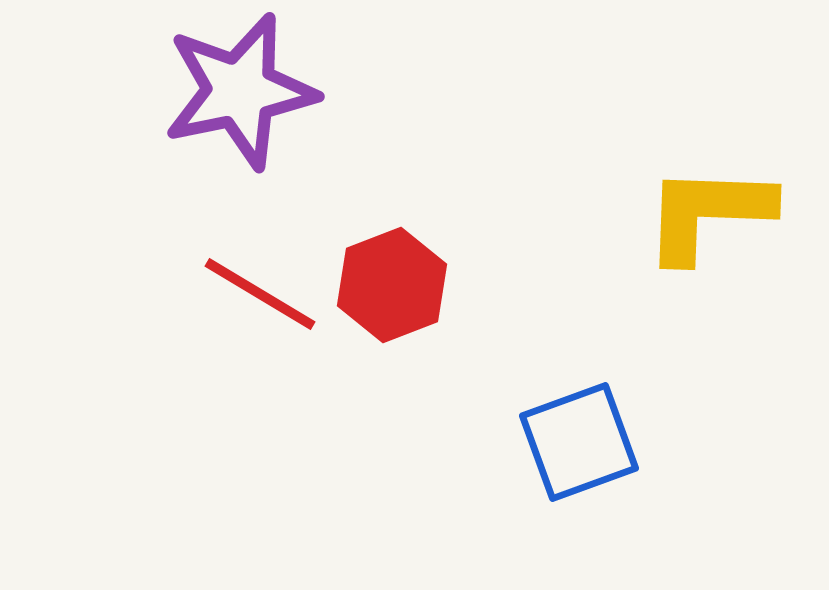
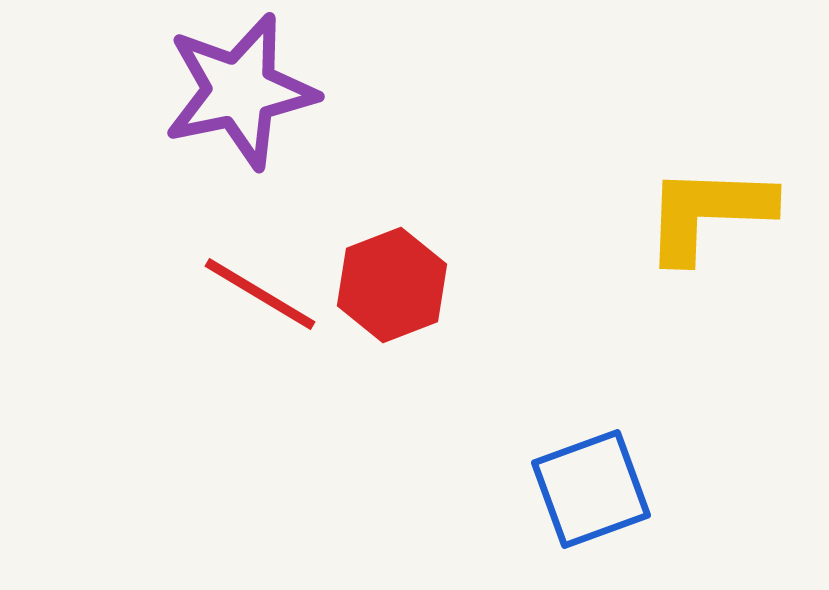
blue square: moved 12 px right, 47 px down
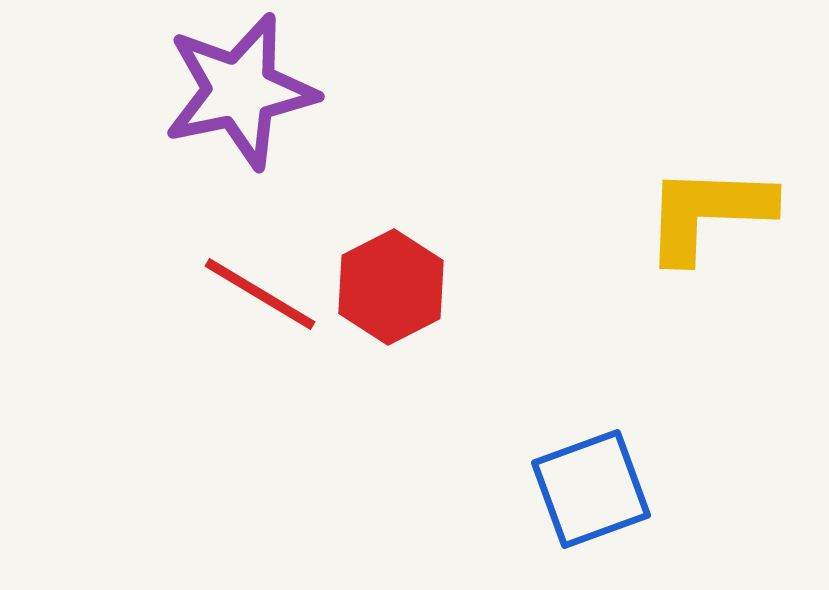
red hexagon: moved 1 px left, 2 px down; rotated 6 degrees counterclockwise
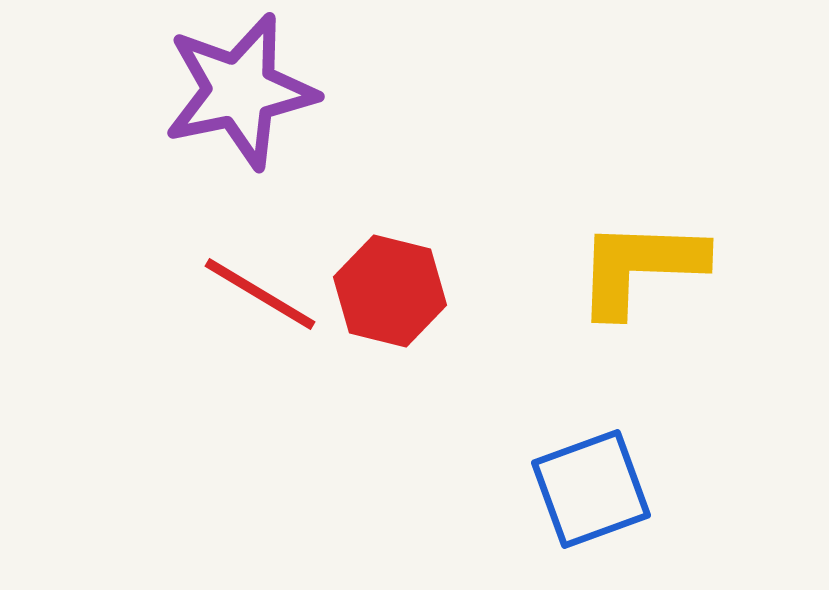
yellow L-shape: moved 68 px left, 54 px down
red hexagon: moved 1 px left, 4 px down; rotated 19 degrees counterclockwise
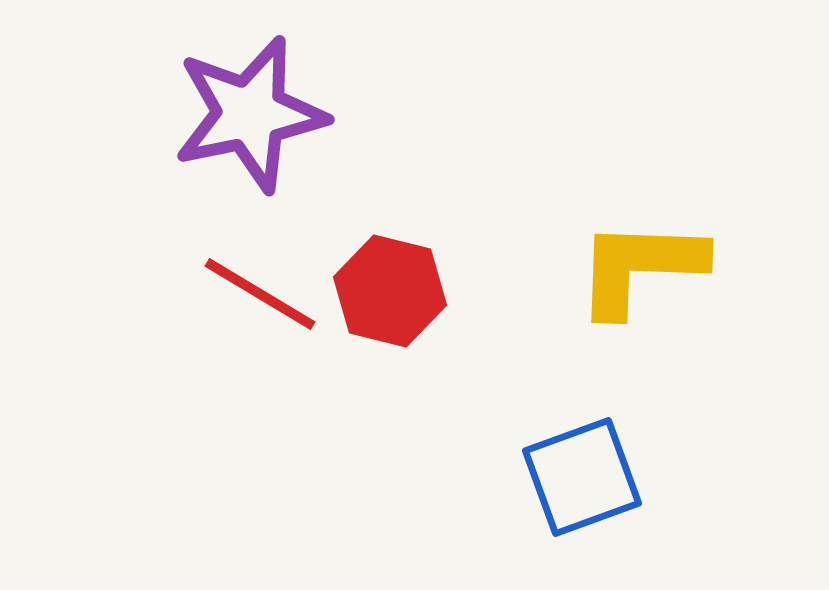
purple star: moved 10 px right, 23 px down
blue square: moved 9 px left, 12 px up
